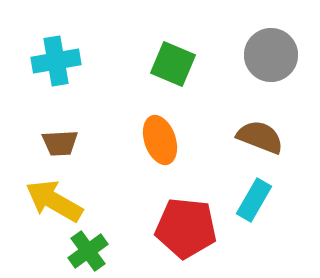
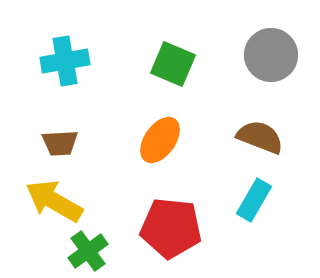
cyan cross: moved 9 px right
orange ellipse: rotated 54 degrees clockwise
red pentagon: moved 15 px left
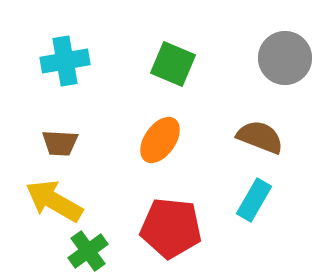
gray circle: moved 14 px right, 3 px down
brown trapezoid: rotated 6 degrees clockwise
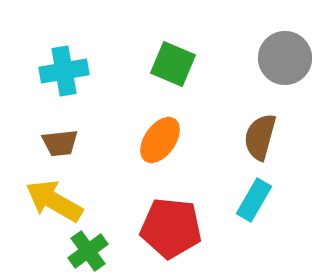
cyan cross: moved 1 px left, 10 px down
brown semicircle: rotated 96 degrees counterclockwise
brown trapezoid: rotated 9 degrees counterclockwise
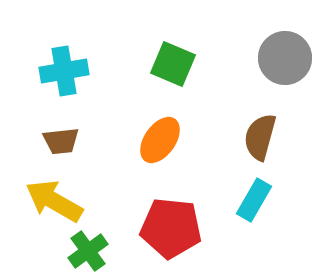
brown trapezoid: moved 1 px right, 2 px up
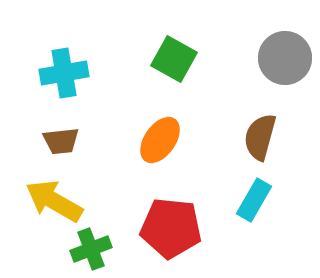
green square: moved 1 px right, 5 px up; rotated 6 degrees clockwise
cyan cross: moved 2 px down
green cross: moved 3 px right, 2 px up; rotated 15 degrees clockwise
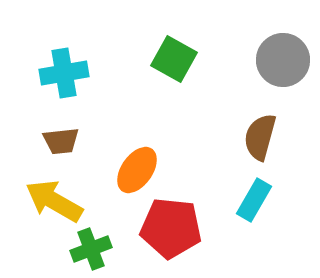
gray circle: moved 2 px left, 2 px down
orange ellipse: moved 23 px left, 30 px down
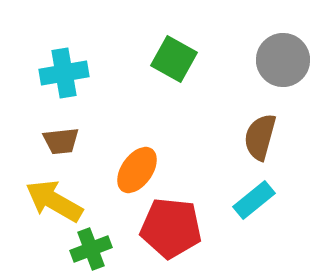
cyan rectangle: rotated 21 degrees clockwise
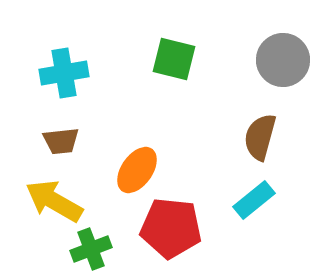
green square: rotated 15 degrees counterclockwise
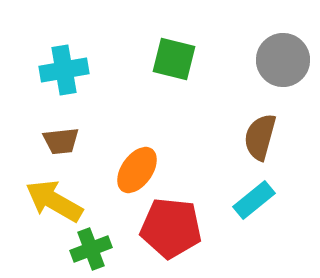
cyan cross: moved 3 px up
